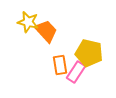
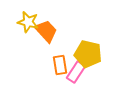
yellow pentagon: moved 1 px left, 1 px down
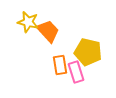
orange trapezoid: moved 2 px right
yellow pentagon: moved 2 px up
pink rectangle: rotated 50 degrees counterclockwise
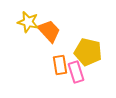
orange trapezoid: moved 1 px right
